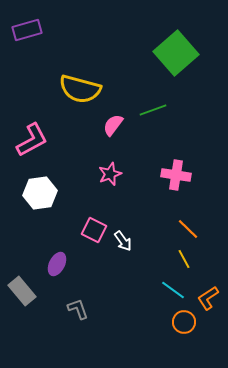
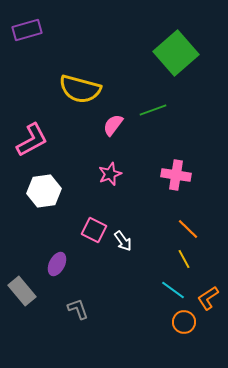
white hexagon: moved 4 px right, 2 px up
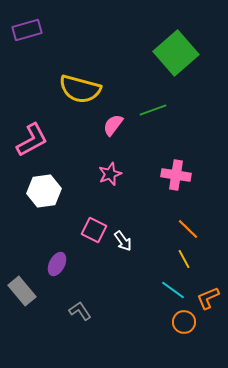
orange L-shape: rotated 10 degrees clockwise
gray L-shape: moved 2 px right, 2 px down; rotated 15 degrees counterclockwise
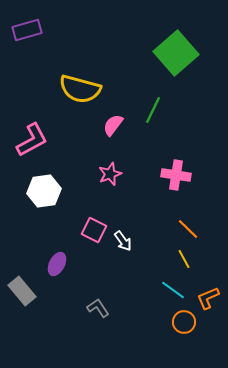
green line: rotated 44 degrees counterclockwise
gray L-shape: moved 18 px right, 3 px up
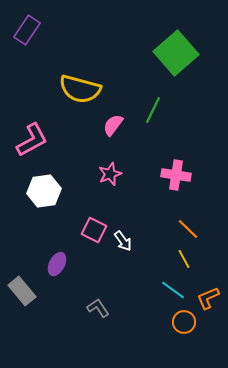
purple rectangle: rotated 40 degrees counterclockwise
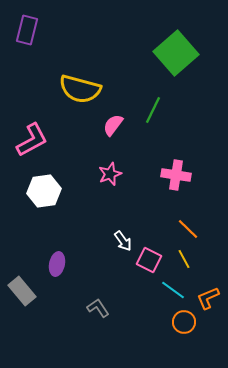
purple rectangle: rotated 20 degrees counterclockwise
pink square: moved 55 px right, 30 px down
purple ellipse: rotated 15 degrees counterclockwise
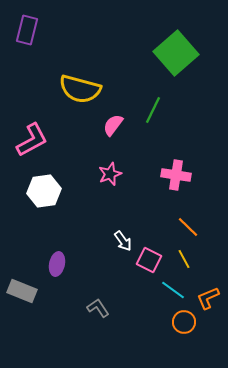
orange line: moved 2 px up
gray rectangle: rotated 28 degrees counterclockwise
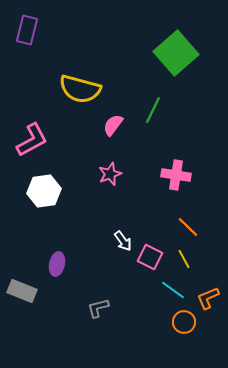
pink square: moved 1 px right, 3 px up
gray L-shape: rotated 70 degrees counterclockwise
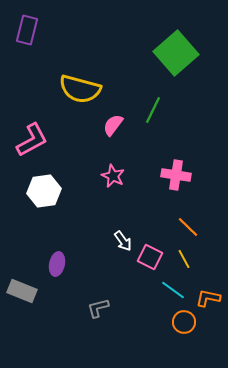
pink star: moved 3 px right, 2 px down; rotated 25 degrees counterclockwise
orange L-shape: rotated 35 degrees clockwise
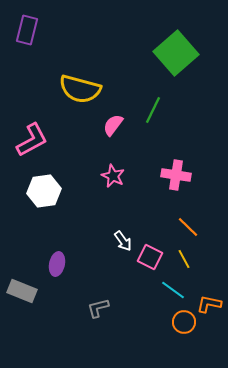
orange L-shape: moved 1 px right, 6 px down
